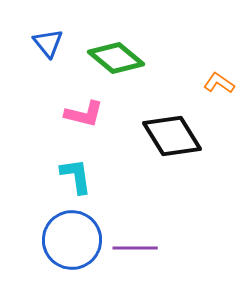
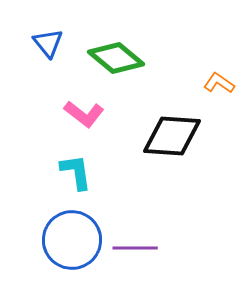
pink L-shape: rotated 24 degrees clockwise
black diamond: rotated 54 degrees counterclockwise
cyan L-shape: moved 4 px up
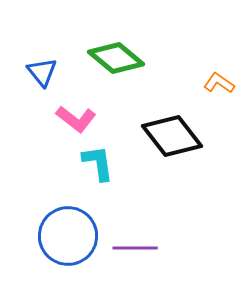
blue triangle: moved 6 px left, 29 px down
pink L-shape: moved 8 px left, 5 px down
black diamond: rotated 48 degrees clockwise
cyan L-shape: moved 22 px right, 9 px up
blue circle: moved 4 px left, 4 px up
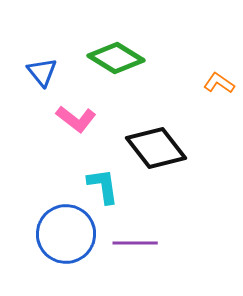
green diamond: rotated 8 degrees counterclockwise
black diamond: moved 16 px left, 12 px down
cyan L-shape: moved 5 px right, 23 px down
blue circle: moved 2 px left, 2 px up
purple line: moved 5 px up
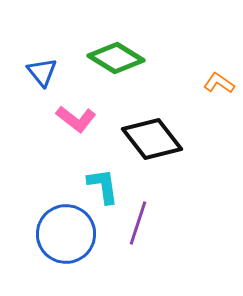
black diamond: moved 4 px left, 9 px up
purple line: moved 3 px right, 20 px up; rotated 72 degrees counterclockwise
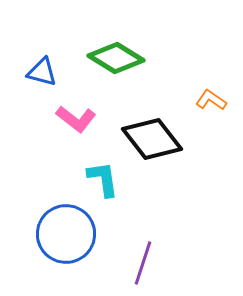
blue triangle: rotated 36 degrees counterclockwise
orange L-shape: moved 8 px left, 17 px down
cyan L-shape: moved 7 px up
purple line: moved 5 px right, 40 px down
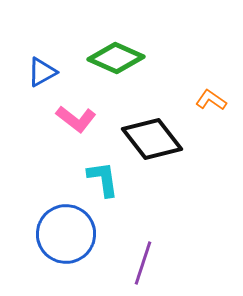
green diamond: rotated 8 degrees counterclockwise
blue triangle: rotated 44 degrees counterclockwise
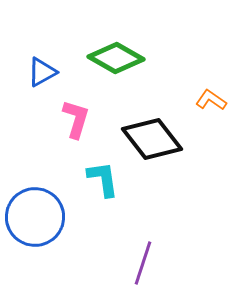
green diamond: rotated 6 degrees clockwise
pink L-shape: rotated 111 degrees counterclockwise
blue circle: moved 31 px left, 17 px up
